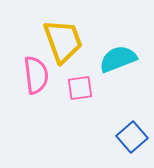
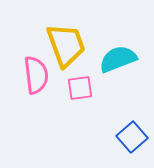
yellow trapezoid: moved 3 px right, 4 px down
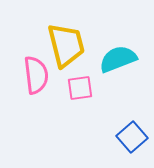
yellow trapezoid: rotated 6 degrees clockwise
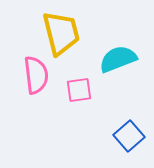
yellow trapezoid: moved 5 px left, 12 px up
pink square: moved 1 px left, 2 px down
blue square: moved 3 px left, 1 px up
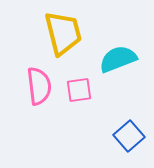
yellow trapezoid: moved 2 px right
pink semicircle: moved 3 px right, 11 px down
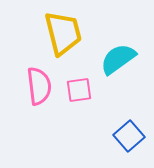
cyan semicircle: rotated 15 degrees counterclockwise
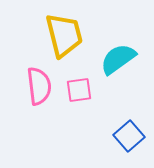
yellow trapezoid: moved 1 px right, 2 px down
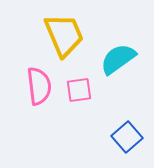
yellow trapezoid: rotated 9 degrees counterclockwise
blue square: moved 2 px left, 1 px down
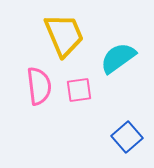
cyan semicircle: moved 1 px up
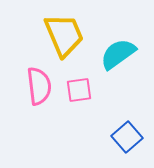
cyan semicircle: moved 4 px up
